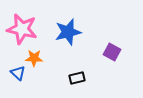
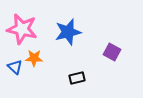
blue triangle: moved 3 px left, 6 px up
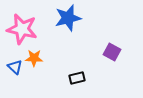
blue star: moved 14 px up
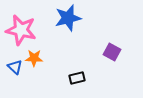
pink star: moved 1 px left, 1 px down
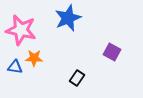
blue star: rotated 8 degrees counterclockwise
blue triangle: rotated 35 degrees counterclockwise
black rectangle: rotated 42 degrees counterclockwise
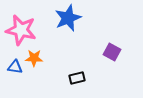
black rectangle: rotated 42 degrees clockwise
